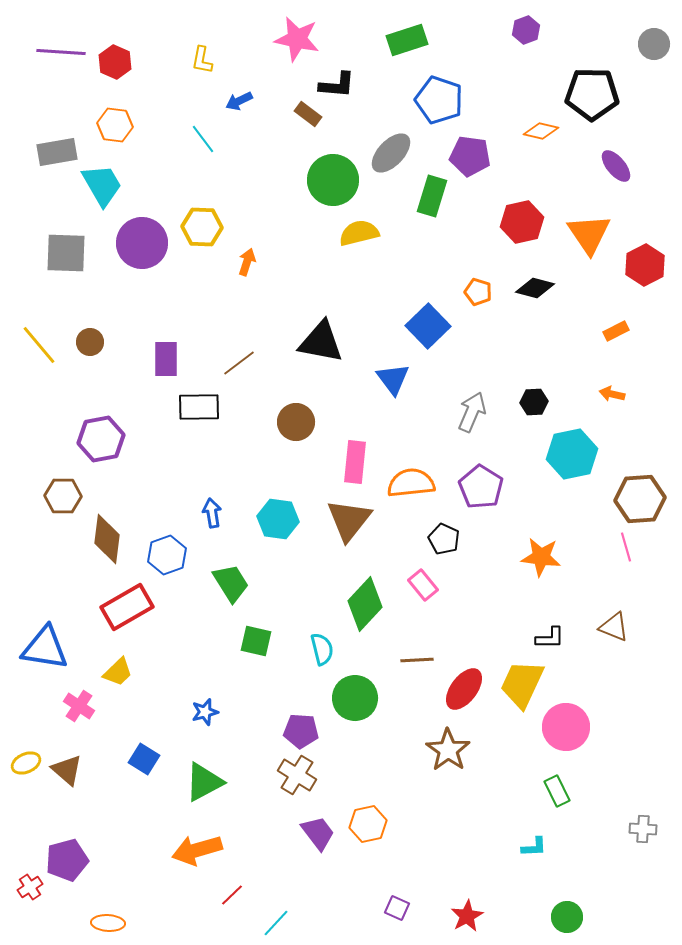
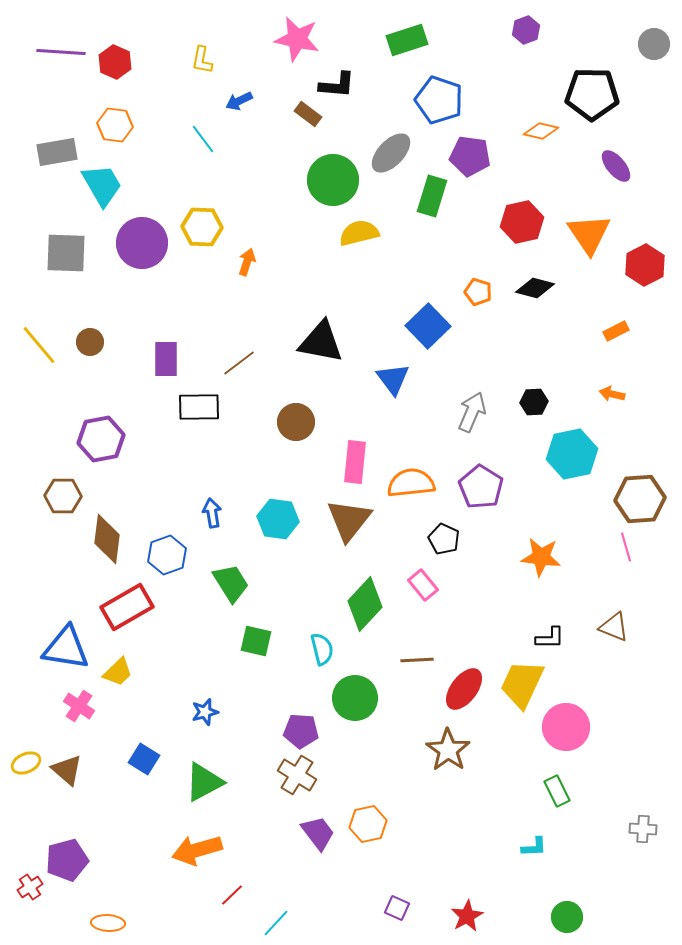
blue triangle at (45, 648): moved 21 px right
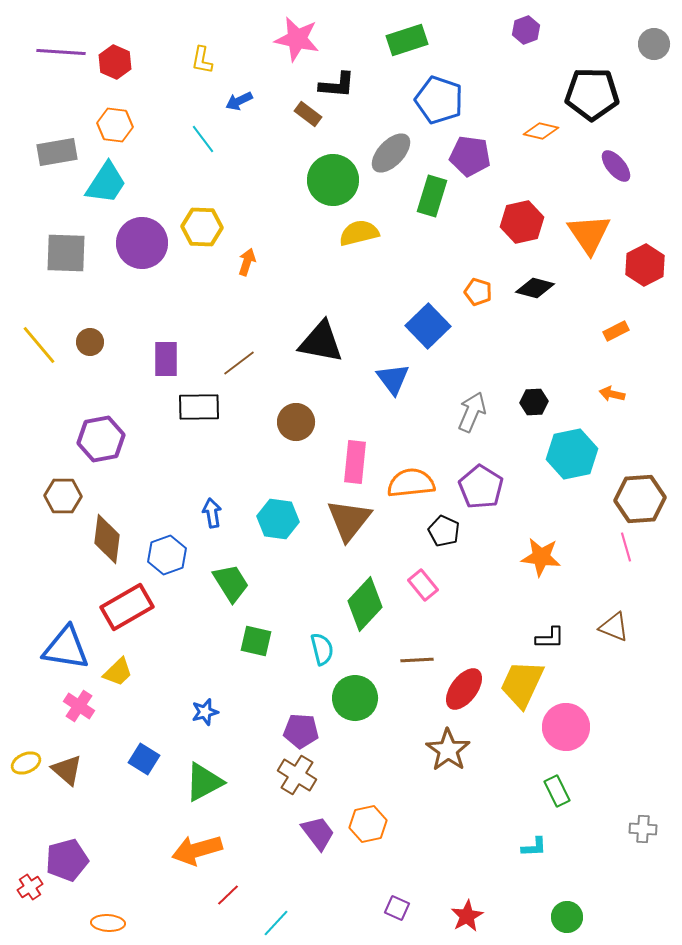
cyan trapezoid at (102, 185): moved 4 px right, 2 px up; rotated 63 degrees clockwise
black pentagon at (444, 539): moved 8 px up
red line at (232, 895): moved 4 px left
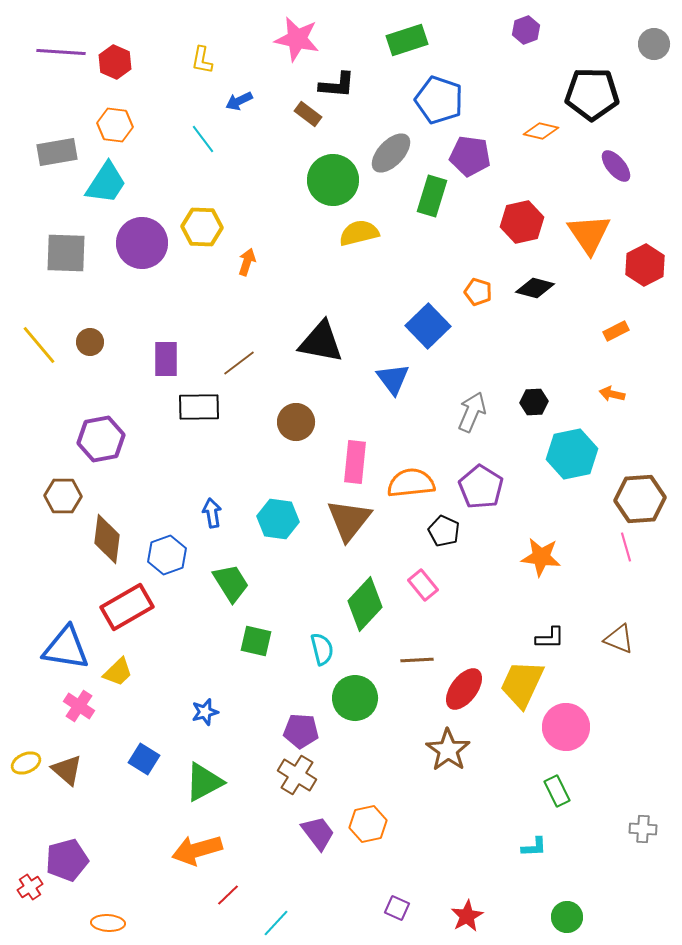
brown triangle at (614, 627): moved 5 px right, 12 px down
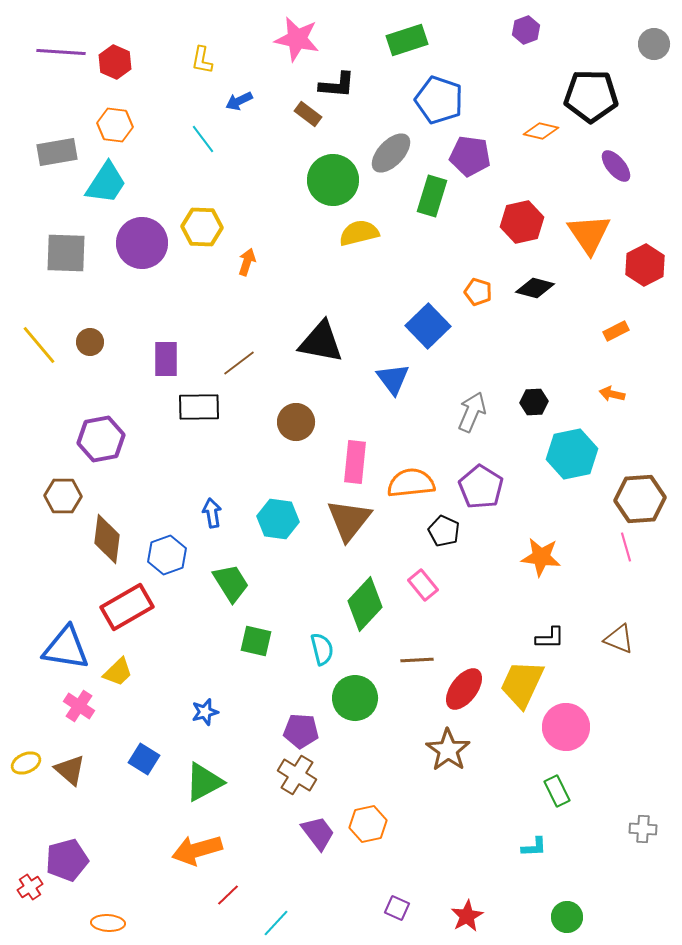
black pentagon at (592, 94): moved 1 px left, 2 px down
brown triangle at (67, 770): moved 3 px right
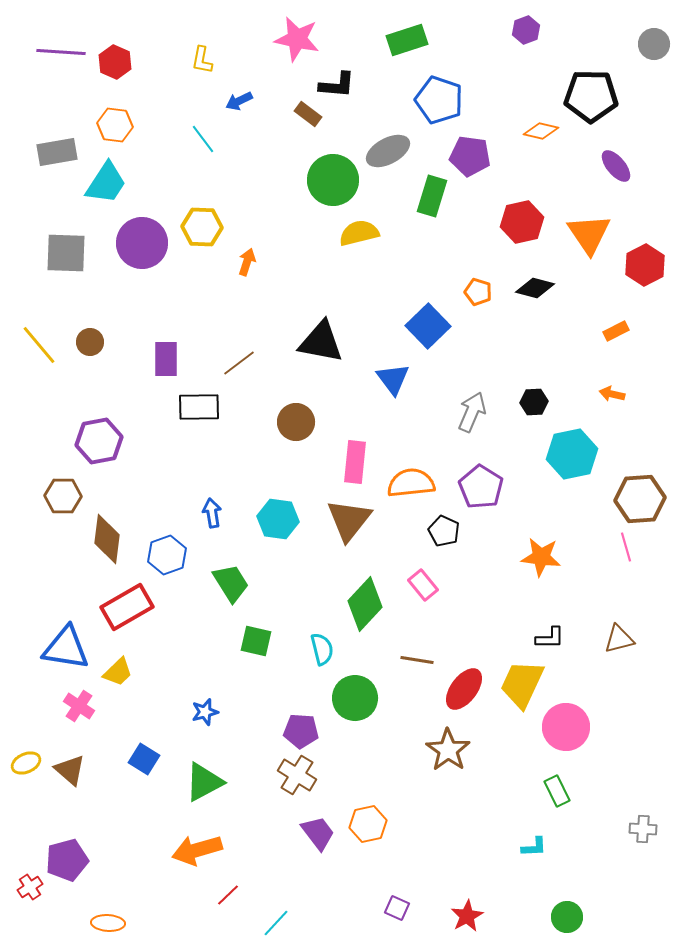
gray ellipse at (391, 153): moved 3 px left, 2 px up; rotated 18 degrees clockwise
purple hexagon at (101, 439): moved 2 px left, 2 px down
brown triangle at (619, 639): rotated 36 degrees counterclockwise
brown line at (417, 660): rotated 12 degrees clockwise
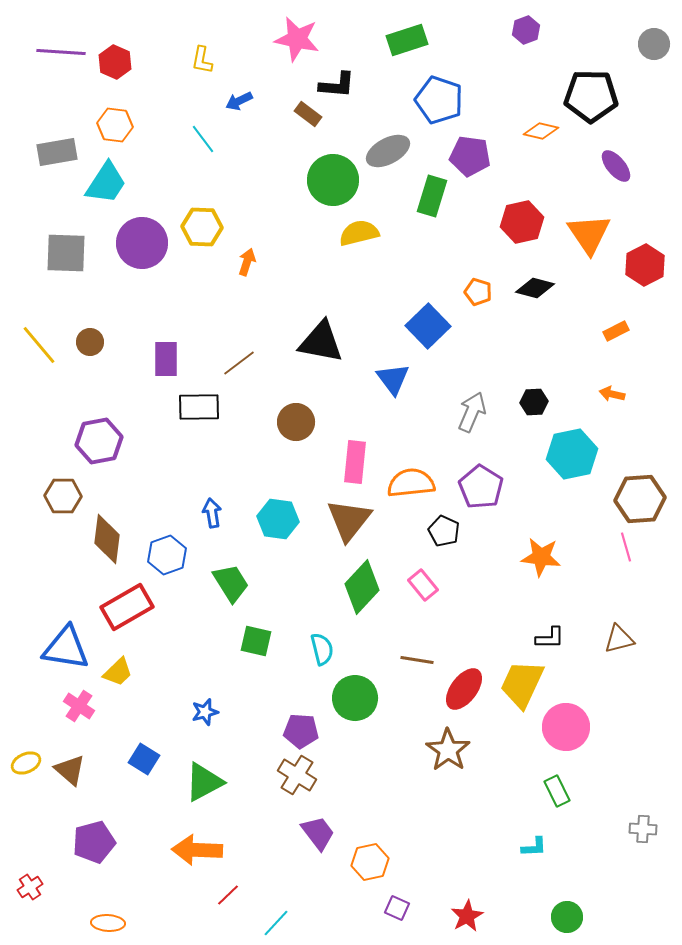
green diamond at (365, 604): moved 3 px left, 17 px up
orange hexagon at (368, 824): moved 2 px right, 38 px down
orange arrow at (197, 850): rotated 18 degrees clockwise
purple pentagon at (67, 860): moved 27 px right, 18 px up
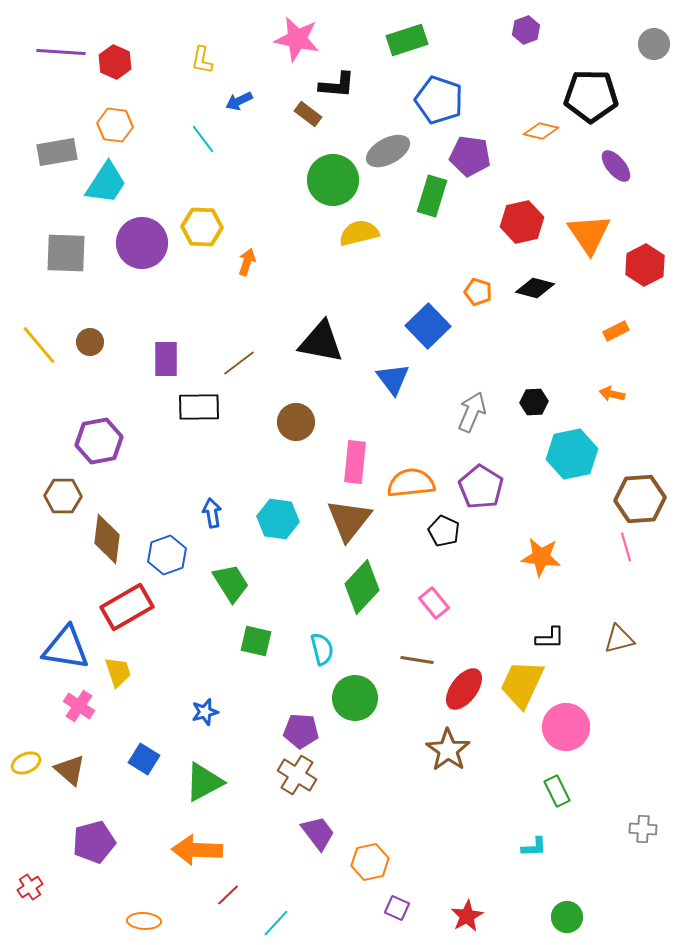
pink rectangle at (423, 585): moved 11 px right, 18 px down
yellow trapezoid at (118, 672): rotated 64 degrees counterclockwise
orange ellipse at (108, 923): moved 36 px right, 2 px up
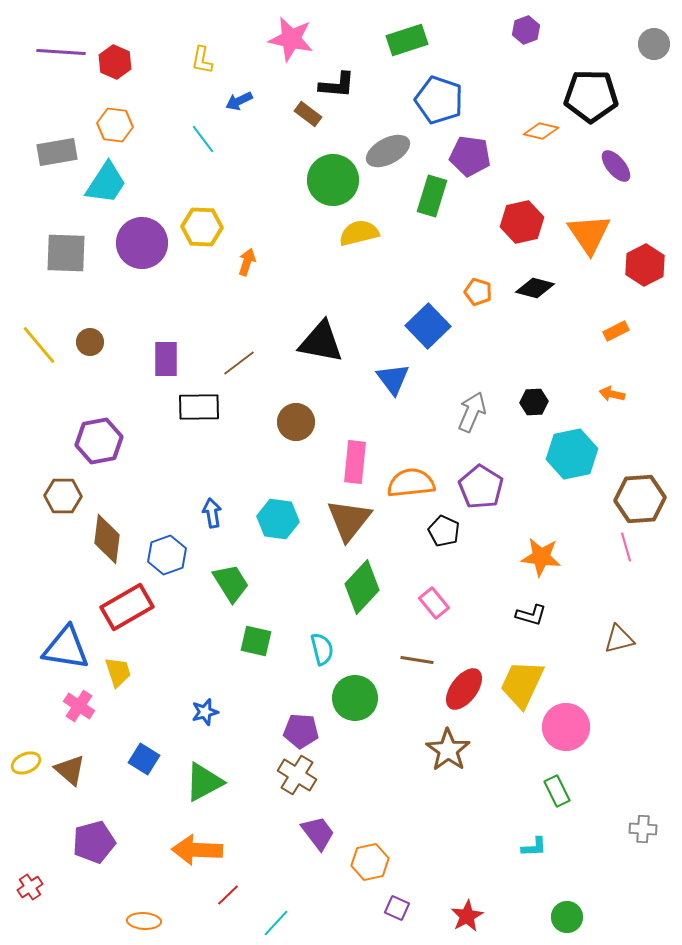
pink star at (297, 39): moved 6 px left
black L-shape at (550, 638): moved 19 px left, 23 px up; rotated 16 degrees clockwise
